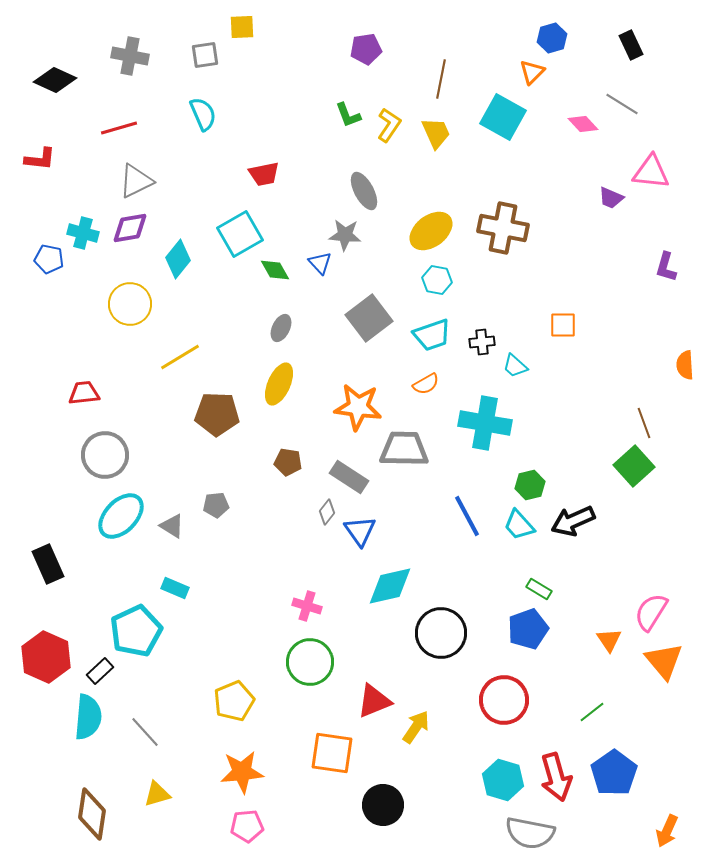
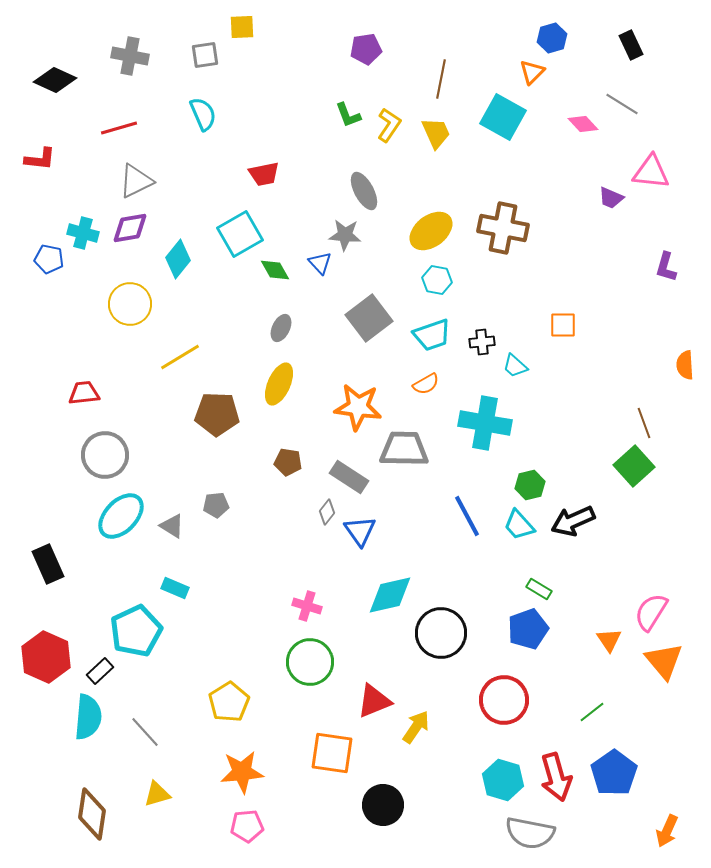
cyan diamond at (390, 586): moved 9 px down
yellow pentagon at (234, 701): moved 5 px left, 1 px down; rotated 9 degrees counterclockwise
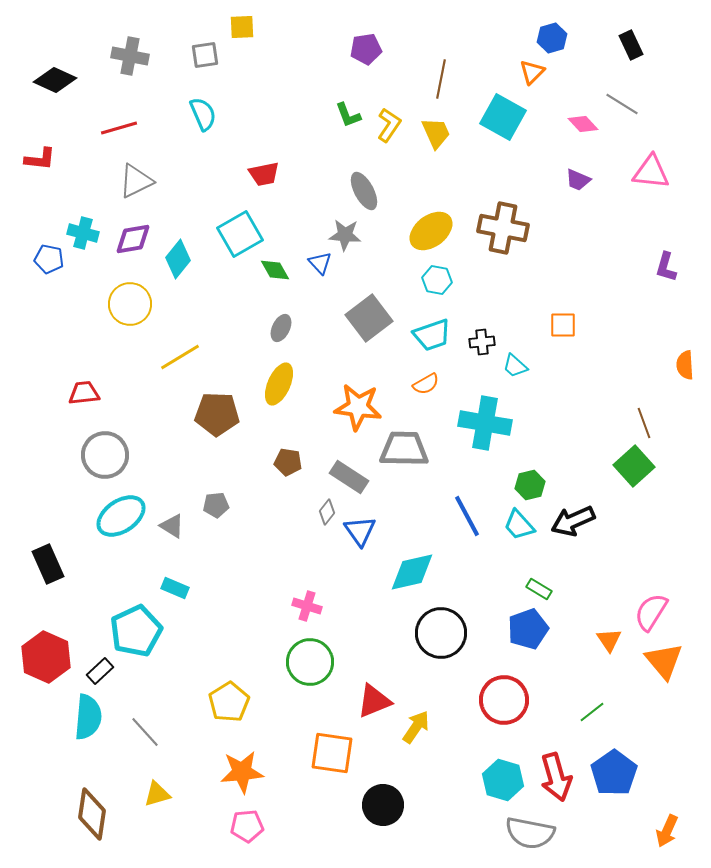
purple trapezoid at (611, 198): moved 33 px left, 18 px up
purple diamond at (130, 228): moved 3 px right, 11 px down
cyan ellipse at (121, 516): rotated 12 degrees clockwise
cyan diamond at (390, 595): moved 22 px right, 23 px up
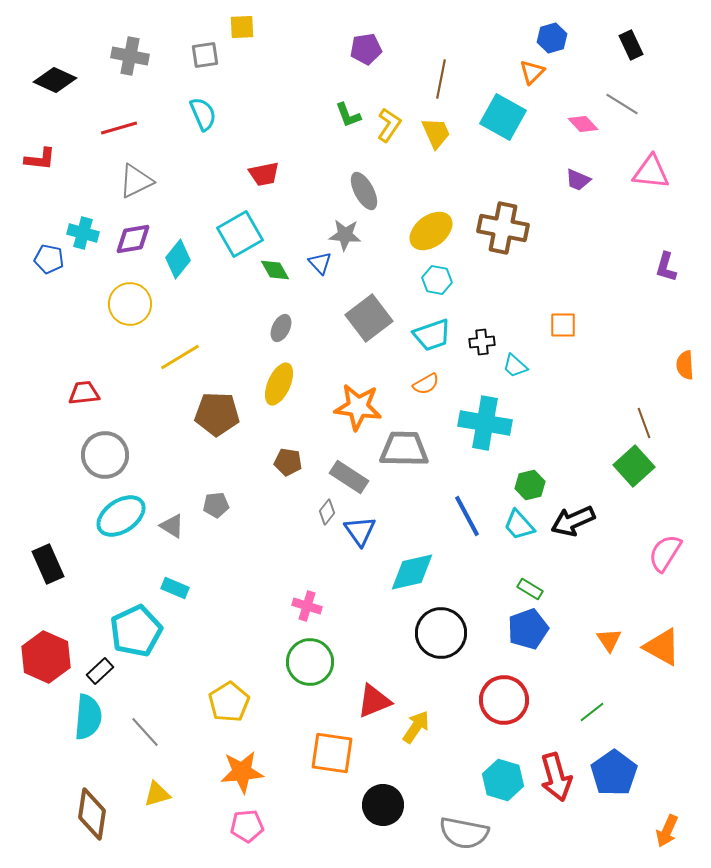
green rectangle at (539, 589): moved 9 px left
pink semicircle at (651, 612): moved 14 px right, 59 px up
orange triangle at (664, 661): moved 2 px left, 14 px up; rotated 21 degrees counterclockwise
gray semicircle at (530, 833): moved 66 px left
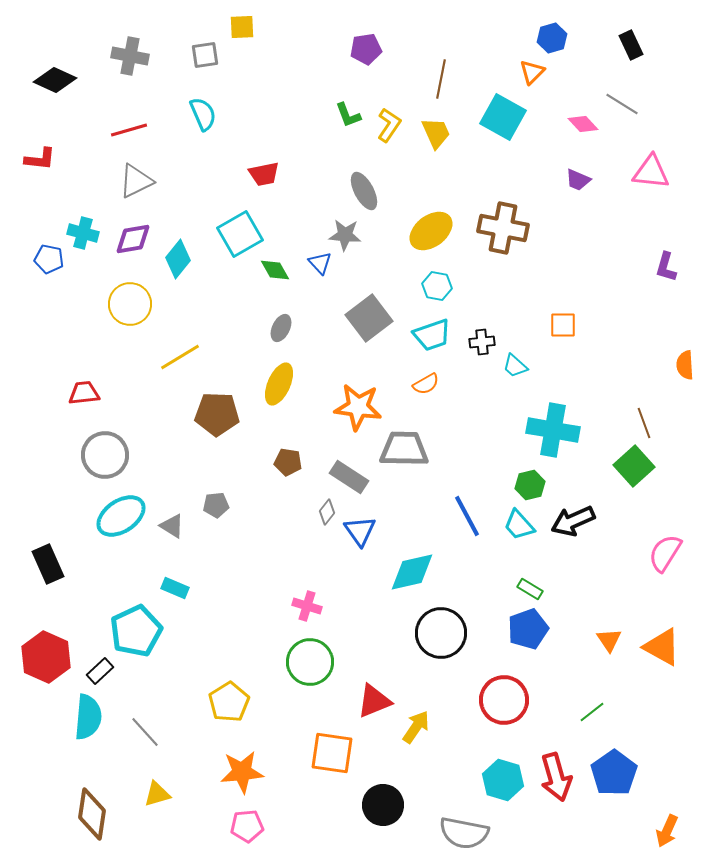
red line at (119, 128): moved 10 px right, 2 px down
cyan hexagon at (437, 280): moved 6 px down
cyan cross at (485, 423): moved 68 px right, 7 px down
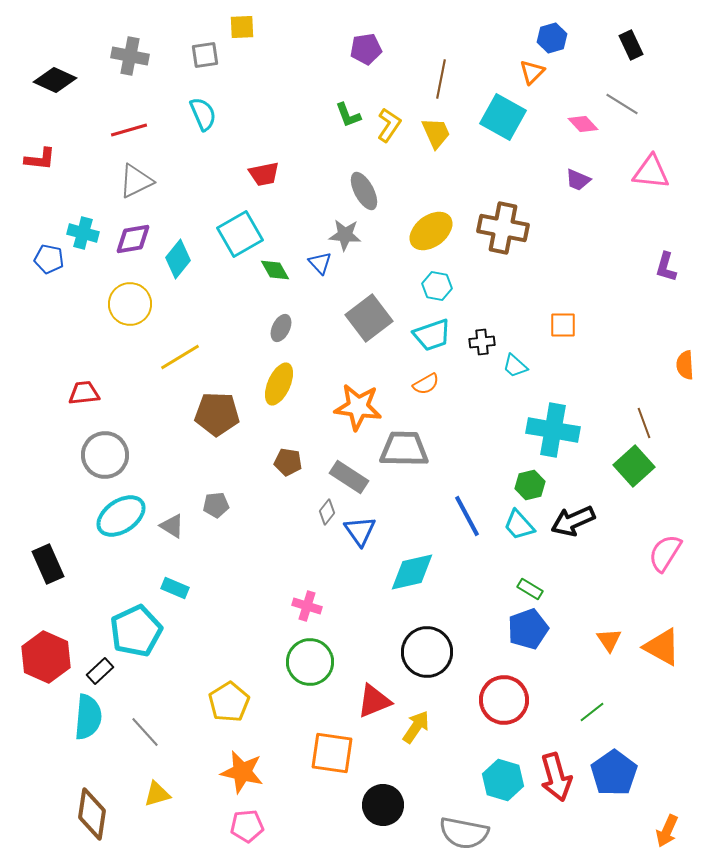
black circle at (441, 633): moved 14 px left, 19 px down
orange star at (242, 772): rotated 18 degrees clockwise
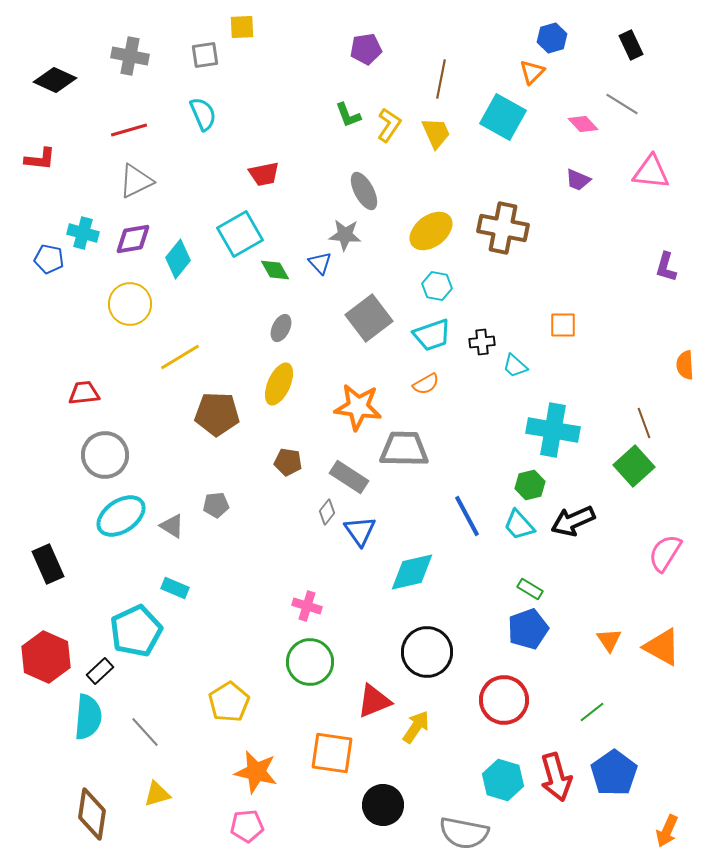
orange star at (242, 772): moved 14 px right
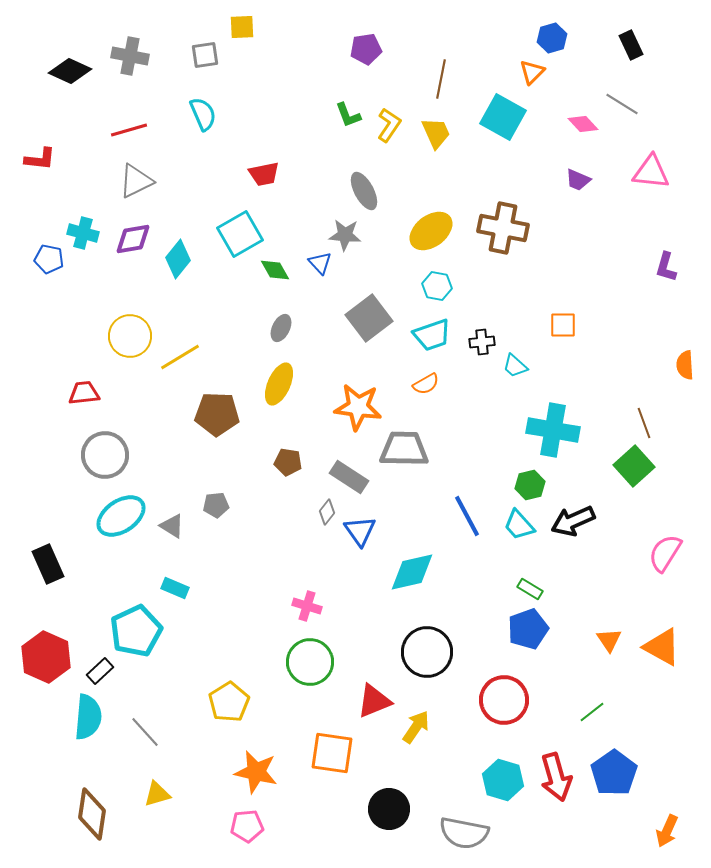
black diamond at (55, 80): moved 15 px right, 9 px up
yellow circle at (130, 304): moved 32 px down
black circle at (383, 805): moved 6 px right, 4 px down
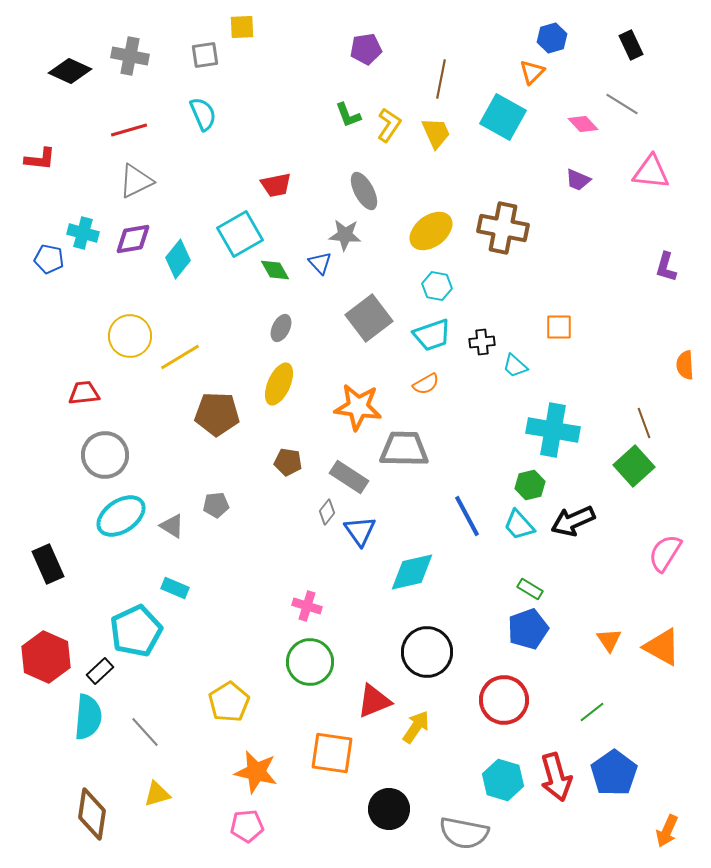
red trapezoid at (264, 174): moved 12 px right, 11 px down
orange square at (563, 325): moved 4 px left, 2 px down
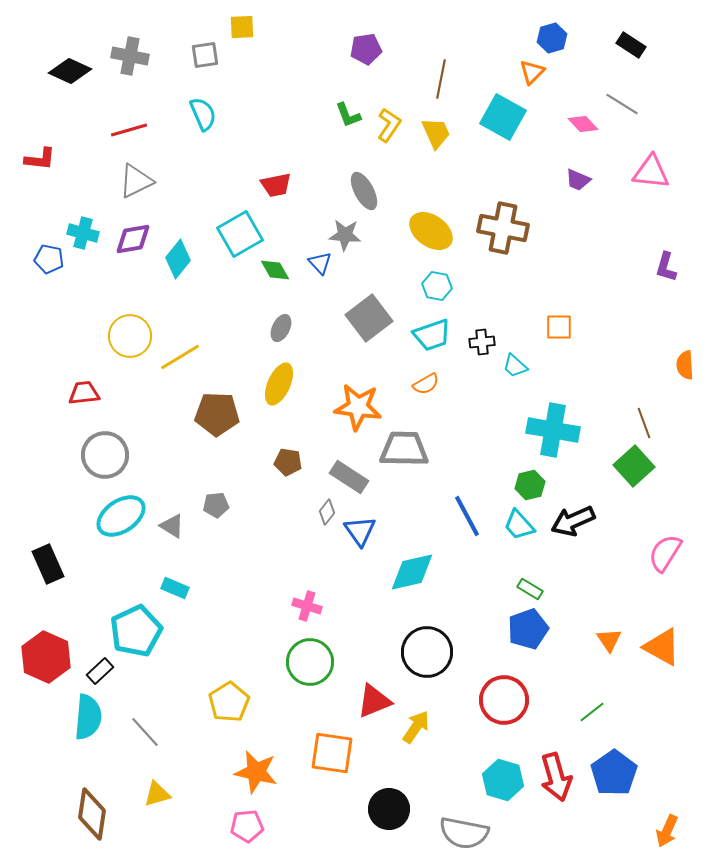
black rectangle at (631, 45): rotated 32 degrees counterclockwise
yellow ellipse at (431, 231): rotated 72 degrees clockwise
